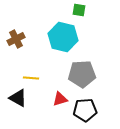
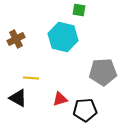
gray pentagon: moved 21 px right, 2 px up
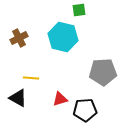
green square: rotated 16 degrees counterclockwise
brown cross: moved 3 px right, 1 px up
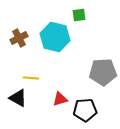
green square: moved 5 px down
cyan hexagon: moved 8 px left
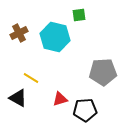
brown cross: moved 5 px up
yellow line: rotated 28 degrees clockwise
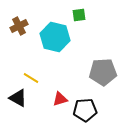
brown cross: moved 7 px up
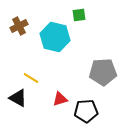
black pentagon: moved 1 px right, 1 px down
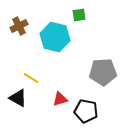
black pentagon: rotated 15 degrees clockwise
